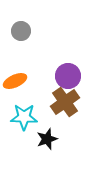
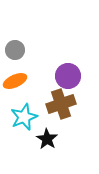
gray circle: moved 6 px left, 19 px down
brown cross: moved 4 px left, 2 px down; rotated 16 degrees clockwise
cyan star: rotated 24 degrees counterclockwise
black star: rotated 20 degrees counterclockwise
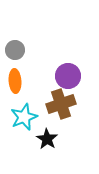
orange ellipse: rotated 70 degrees counterclockwise
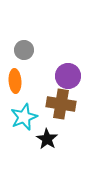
gray circle: moved 9 px right
brown cross: rotated 28 degrees clockwise
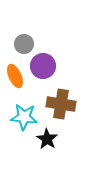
gray circle: moved 6 px up
purple circle: moved 25 px left, 10 px up
orange ellipse: moved 5 px up; rotated 20 degrees counterclockwise
cyan star: rotated 28 degrees clockwise
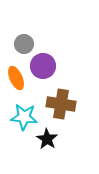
orange ellipse: moved 1 px right, 2 px down
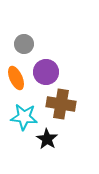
purple circle: moved 3 px right, 6 px down
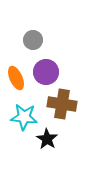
gray circle: moved 9 px right, 4 px up
brown cross: moved 1 px right
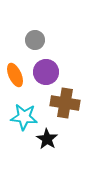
gray circle: moved 2 px right
orange ellipse: moved 1 px left, 3 px up
brown cross: moved 3 px right, 1 px up
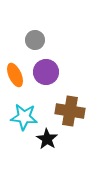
brown cross: moved 5 px right, 8 px down
